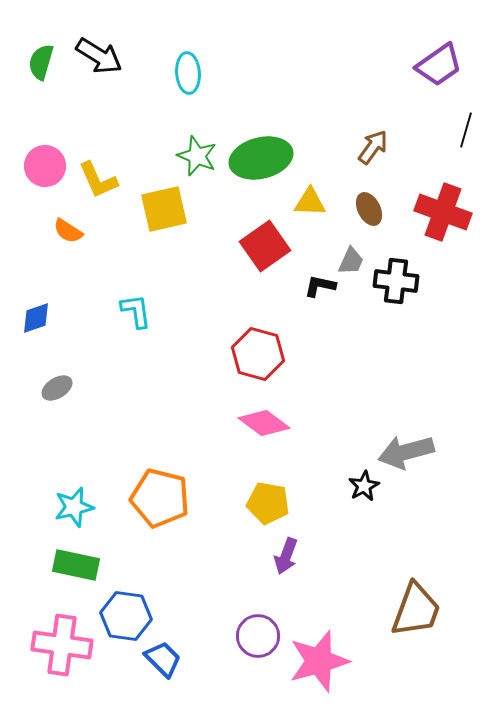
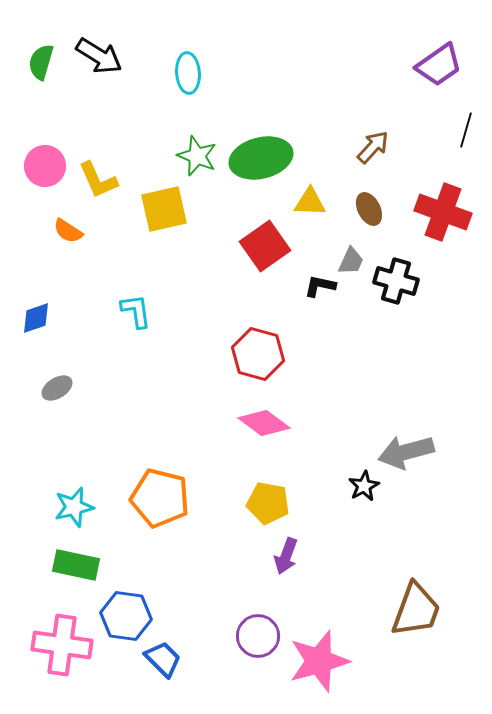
brown arrow: rotated 6 degrees clockwise
black cross: rotated 9 degrees clockwise
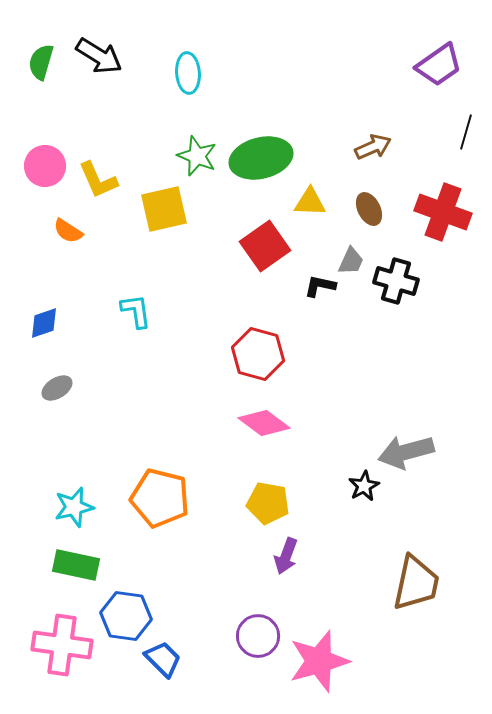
black line: moved 2 px down
brown arrow: rotated 24 degrees clockwise
blue diamond: moved 8 px right, 5 px down
brown trapezoid: moved 27 px up; rotated 8 degrees counterclockwise
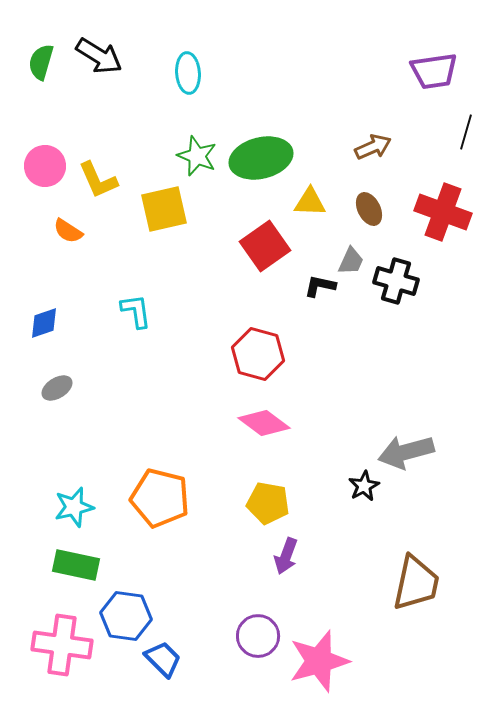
purple trapezoid: moved 5 px left, 6 px down; rotated 27 degrees clockwise
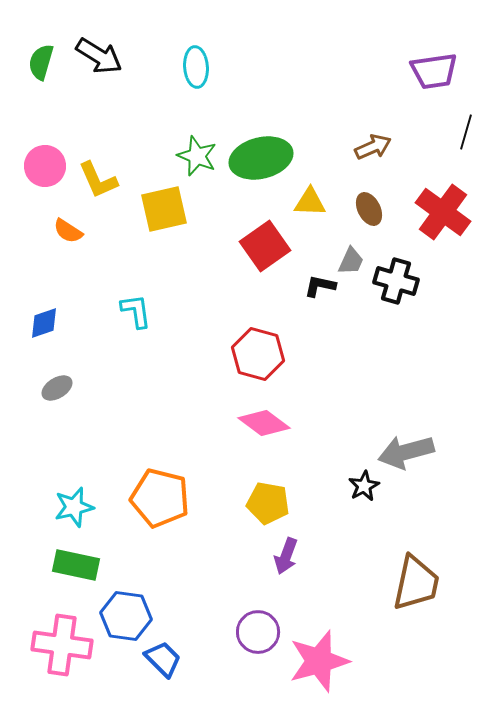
cyan ellipse: moved 8 px right, 6 px up
red cross: rotated 16 degrees clockwise
purple circle: moved 4 px up
